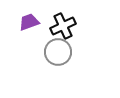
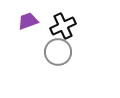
purple trapezoid: moved 1 px left, 1 px up
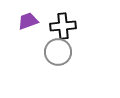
black cross: rotated 20 degrees clockwise
